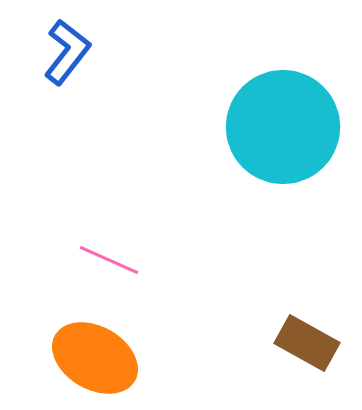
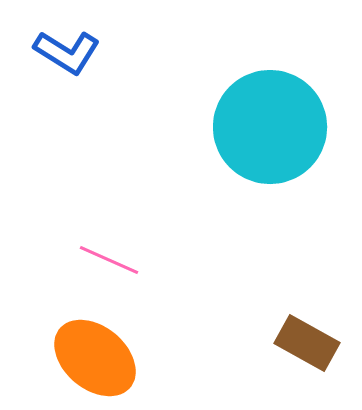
blue L-shape: rotated 84 degrees clockwise
cyan circle: moved 13 px left
orange ellipse: rotated 10 degrees clockwise
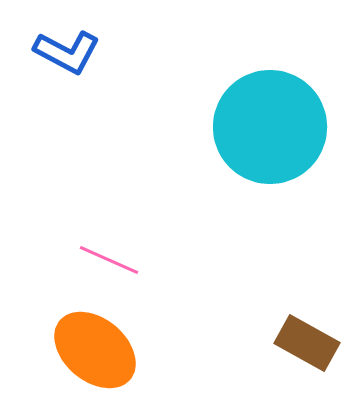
blue L-shape: rotated 4 degrees counterclockwise
orange ellipse: moved 8 px up
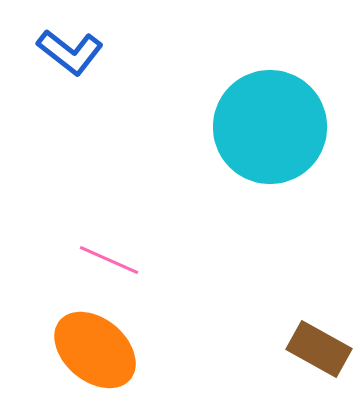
blue L-shape: moved 3 px right; rotated 10 degrees clockwise
brown rectangle: moved 12 px right, 6 px down
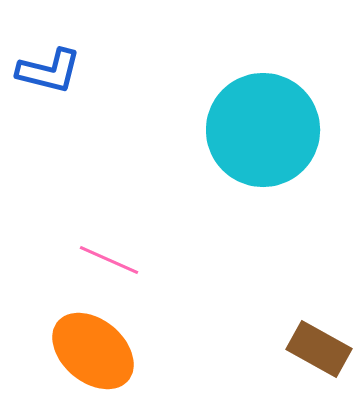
blue L-shape: moved 21 px left, 19 px down; rotated 24 degrees counterclockwise
cyan circle: moved 7 px left, 3 px down
orange ellipse: moved 2 px left, 1 px down
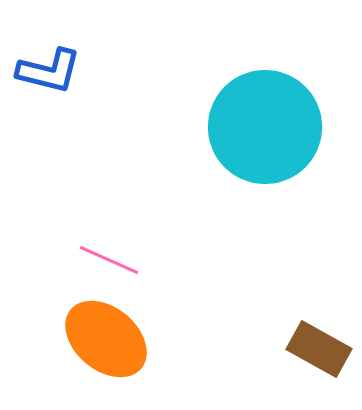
cyan circle: moved 2 px right, 3 px up
orange ellipse: moved 13 px right, 12 px up
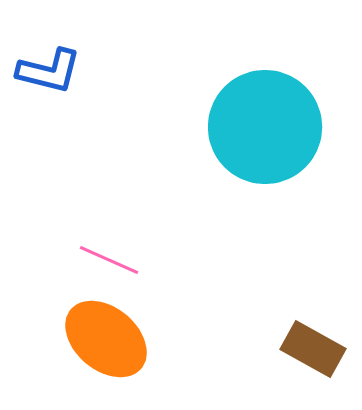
brown rectangle: moved 6 px left
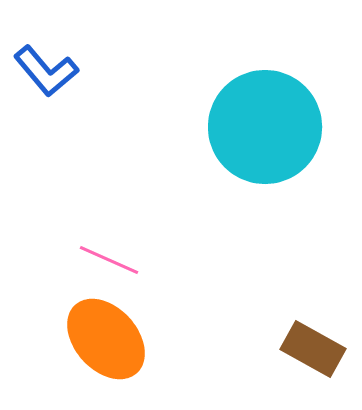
blue L-shape: moved 3 px left; rotated 36 degrees clockwise
orange ellipse: rotated 8 degrees clockwise
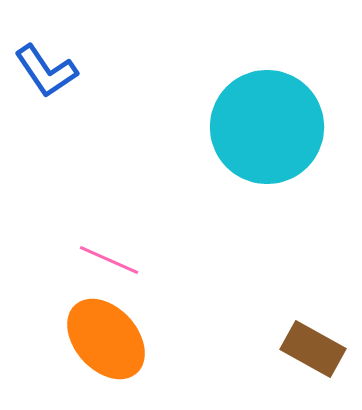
blue L-shape: rotated 6 degrees clockwise
cyan circle: moved 2 px right
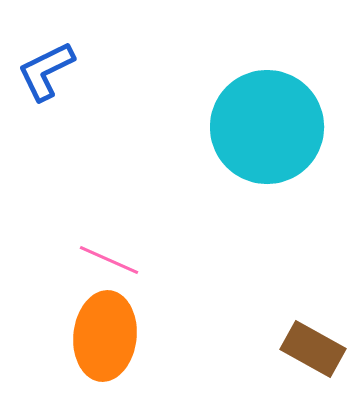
blue L-shape: rotated 98 degrees clockwise
orange ellipse: moved 1 px left, 3 px up; rotated 48 degrees clockwise
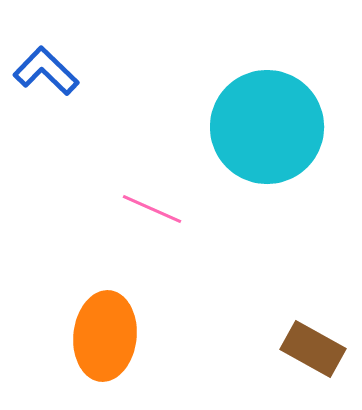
blue L-shape: rotated 70 degrees clockwise
pink line: moved 43 px right, 51 px up
